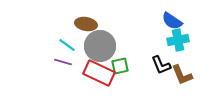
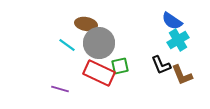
cyan cross: rotated 20 degrees counterclockwise
gray circle: moved 1 px left, 3 px up
purple line: moved 3 px left, 27 px down
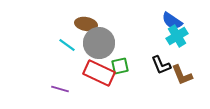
cyan cross: moved 1 px left, 4 px up
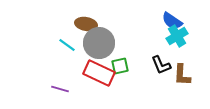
brown L-shape: rotated 25 degrees clockwise
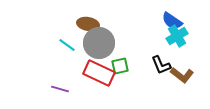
brown ellipse: moved 2 px right
brown L-shape: rotated 55 degrees counterclockwise
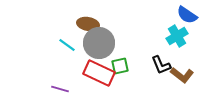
blue semicircle: moved 15 px right, 6 px up
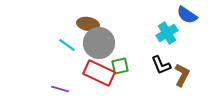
cyan cross: moved 10 px left, 3 px up
brown L-shape: rotated 100 degrees counterclockwise
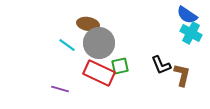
cyan cross: moved 24 px right; rotated 30 degrees counterclockwise
brown L-shape: rotated 15 degrees counterclockwise
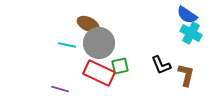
brown ellipse: rotated 15 degrees clockwise
cyan line: rotated 24 degrees counterclockwise
brown L-shape: moved 4 px right
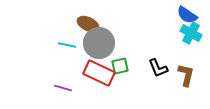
black L-shape: moved 3 px left, 3 px down
purple line: moved 3 px right, 1 px up
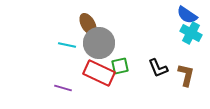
brown ellipse: rotated 35 degrees clockwise
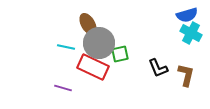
blue semicircle: rotated 50 degrees counterclockwise
cyan line: moved 1 px left, 2 px down
green square: moved 12 px up
red rectangle: moved 6 px left, 6 px up
